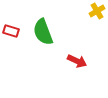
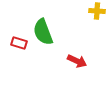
yellow cross: rotated 35 degrees clockwise
red rectangle: moved 8 px right, 12 px down
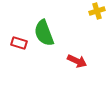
yellow cross: rotated 21 degrees counterclockwise
green semicircle: moved 1 px right, 1 px down
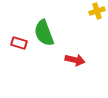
red arrow: moved 2 px left, 1 px up; rotated 12 degrees counterclockwise
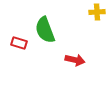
yellow cross: moved 1 px down; rotated 14 degrees clockwise
green semicircle: moved 1 px right, 3 px up
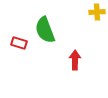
red arrow: rotated 102 degrees counterclockwise
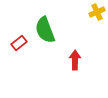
yellow cross: rotated 21 degrees counterclockwise
red rectangle: rotated 56 degrees counterclockwise
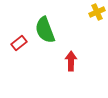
red arrow: moved 4 px left, 1 px down
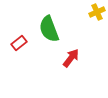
green semicircle: moved 4 px right, 1 px up
red arrow: moved 3 px up; rotated 36 degrees clockwise
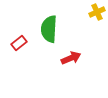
green semicircle: rotated 24 degrees clockwise
red arrow: rotated 30 degrees clockwise
